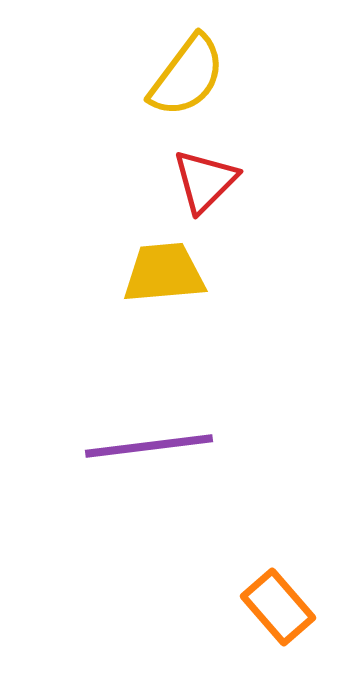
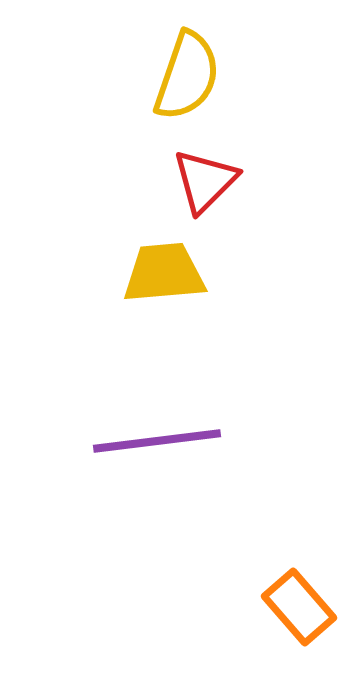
yellow semicircle: rotated 18 degrees counterclockwise
purple line: moved 8 px right, 5 px up
orange rectangle: moved 21 px right
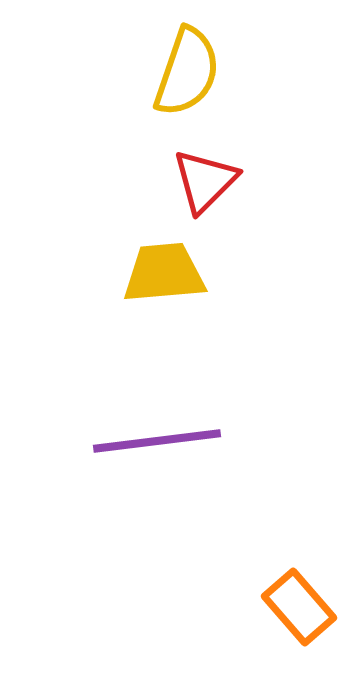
yellow semicircle: moved 4 px up
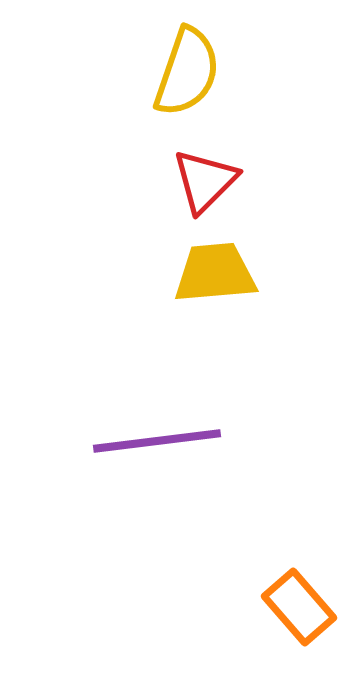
yellow trapezoid: moved 51 px right
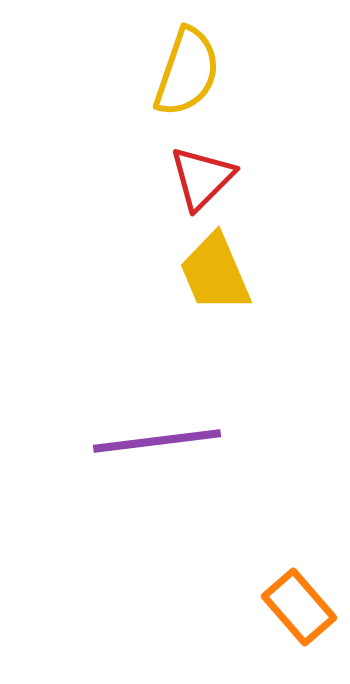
red triangle: moved 3 px left, 3 px up
yellow trapezoid: rotated 108 degrees counterclockwise
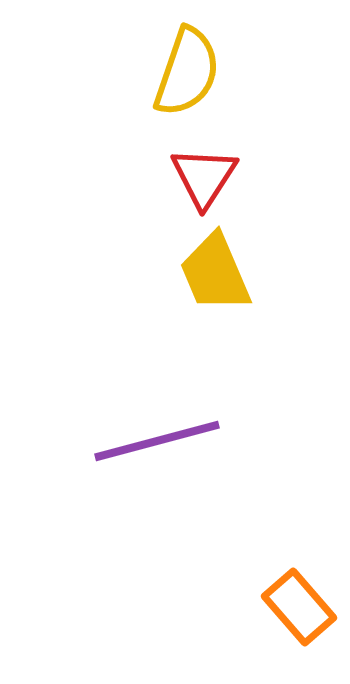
red triangle: moved 2 px right, 1 px up; rotated 12 degrees counterclockwise
purple line: rotated 8 degrees counterclockwise
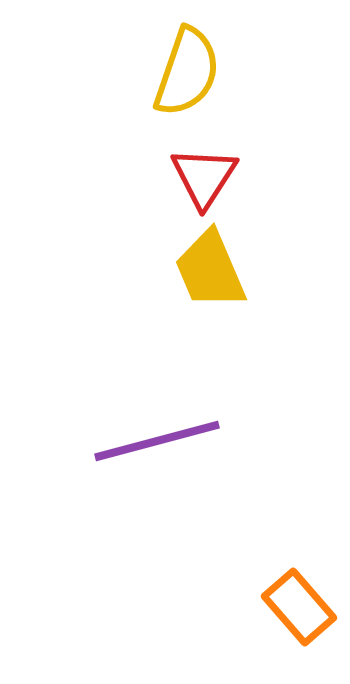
yellow trapezoid: moved 5 px left, 3 px up
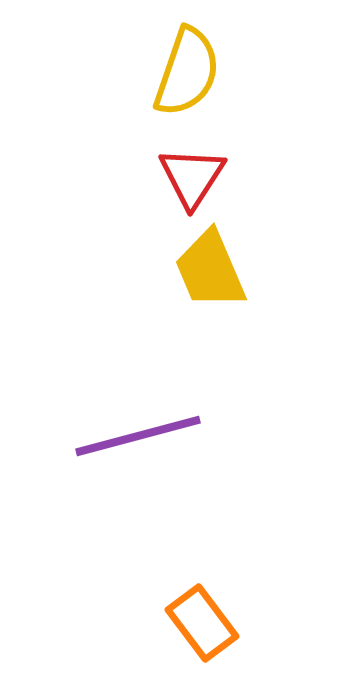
red triangle: moved 12 px left
purple line: moved 19 px left, 5 px up
orange rectangle: moved 97 px left, 16 px down; rotated 4 degrees clockwise
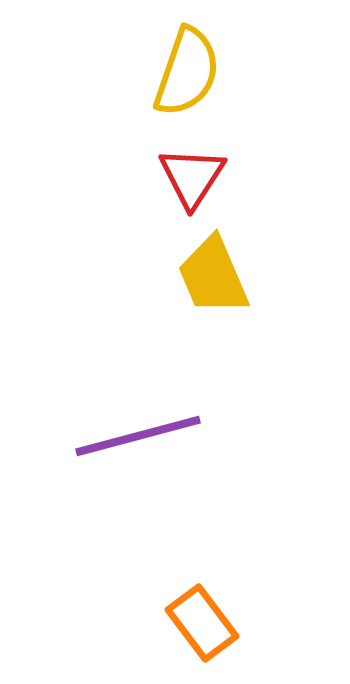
yellow trapezoid: moved 3 px right, 6 px down
